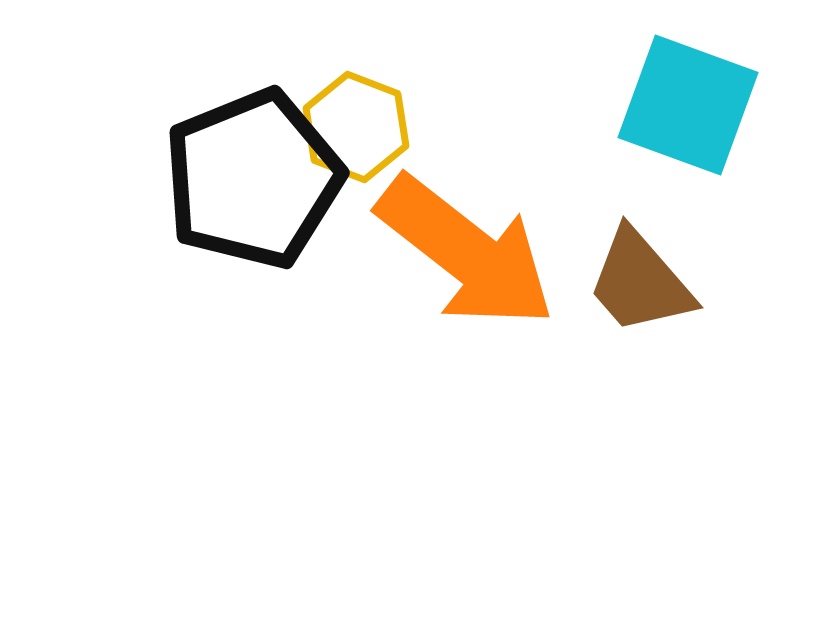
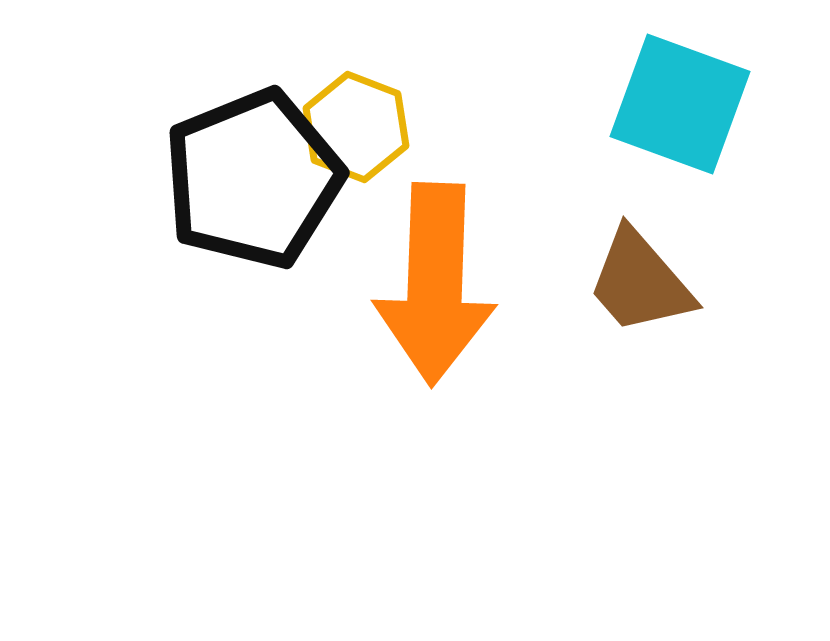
cyan square: moved 8 px left, 1 px up
orange arrow: moved 31 px left, 32 px down; rotated 54 degrees clockwise
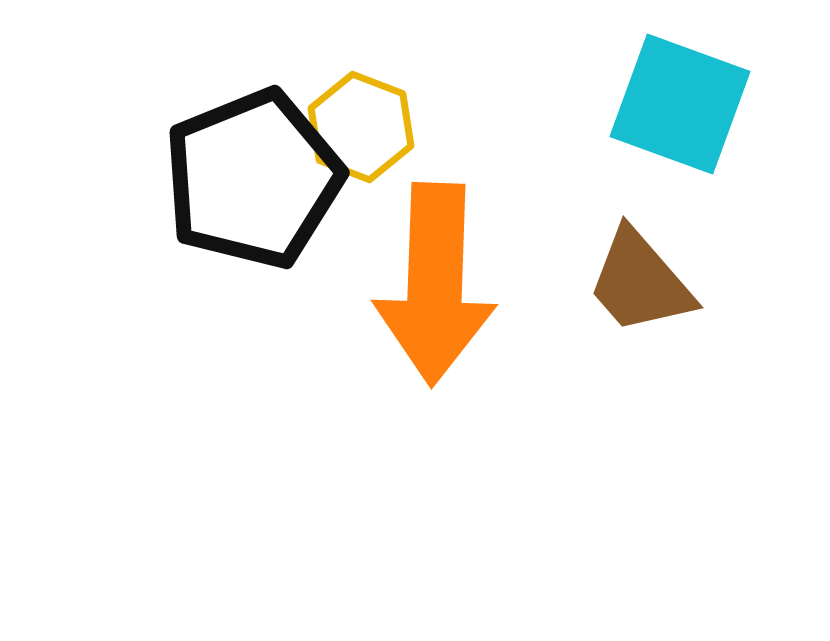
yellow hexagon: moved 5 px right
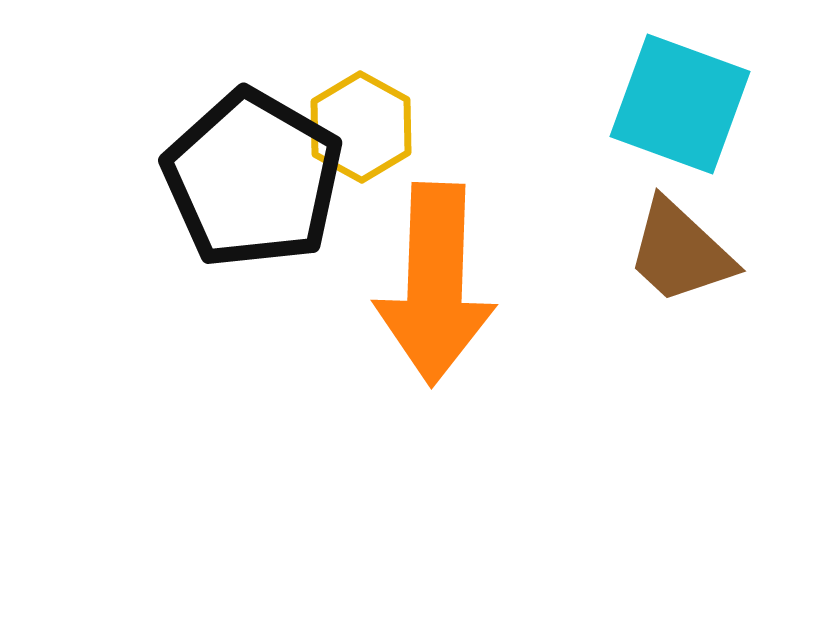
yellow hexagon: rotated 8 degrees clockwise
black pentagon: rotated 20 degrees counterclockwise
brown trapezoid: moved 40 px right, 30 px up; rotated 6 degrees counterclockwise
